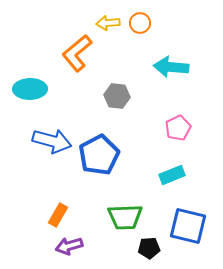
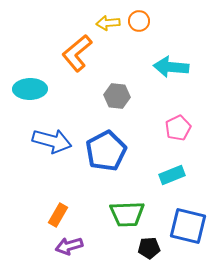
orange circle: moved 1 px left, 2 px up
blue pentagon: moved 7 px right, 4 px up
green trapezoid: moved 2 px right, 3 px up
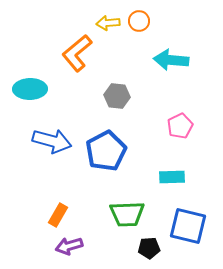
cyan arrow: moved 7 px up
pink pentagon: moved 2 px right, 2 px up
cyan rectangle: moved 2 px down; rotated 20 degrees clockwise
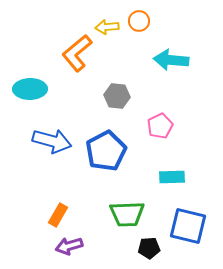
yellow arrow: moved 1 px left, 4 px down
pink pentagon: moved 20 px left
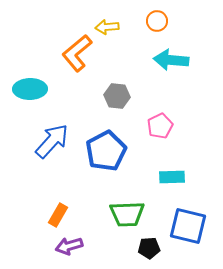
orange circle: moved 18 px right
blue arrow: rotated 63 degrees counterclockwise
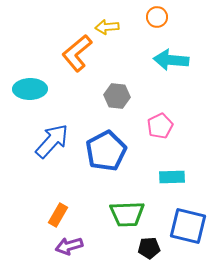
orange circle: moved 4 px up
